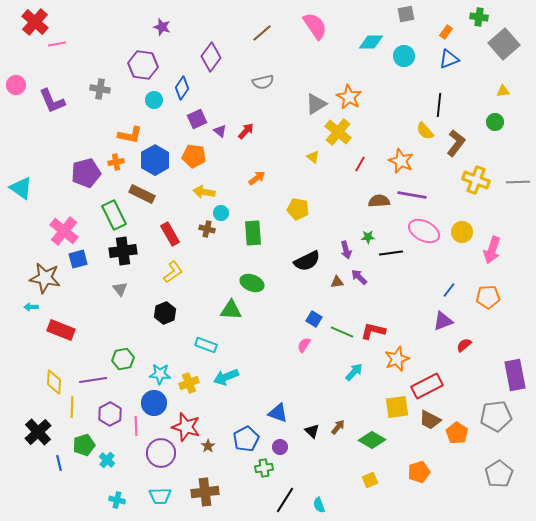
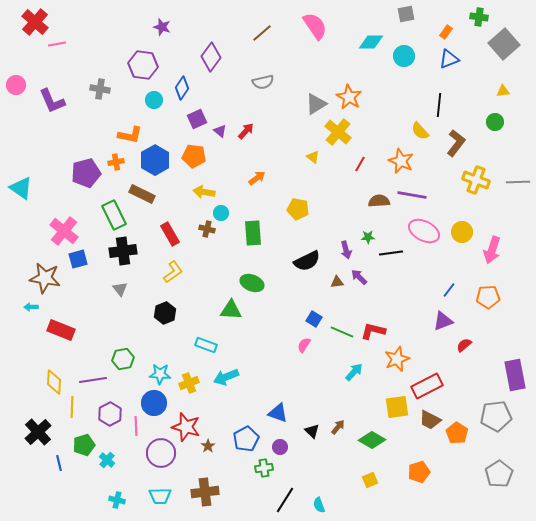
yellow semicircle at (425, 131): moved 5 px left
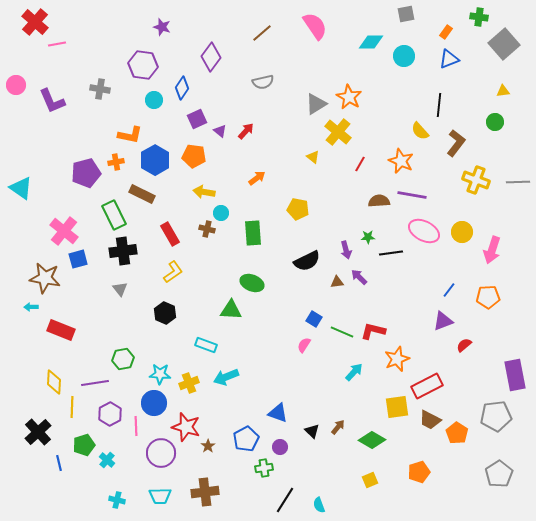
black hexagon at (165, 313): rotated 15 degrees counterclockwise
purple line at (93, 380): moved 2 px right, 3 px down
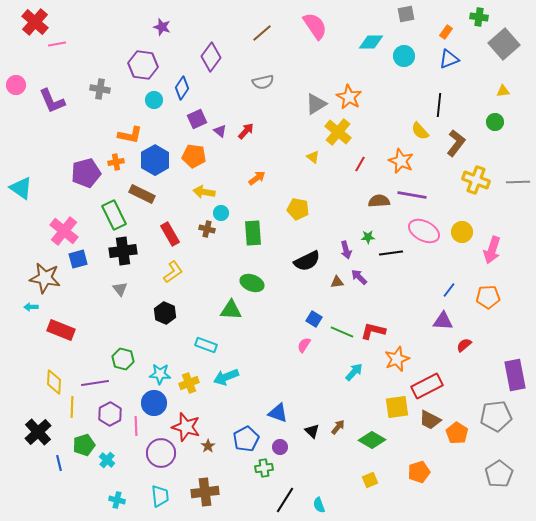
purple triangle at (443, 321): rotated 25 degrees clockwise
green hexagon at (123, 359): rotated 25 degrees clockwise
cyan trapezoid at (160, 496): rotated 95 degrees counterclockwise
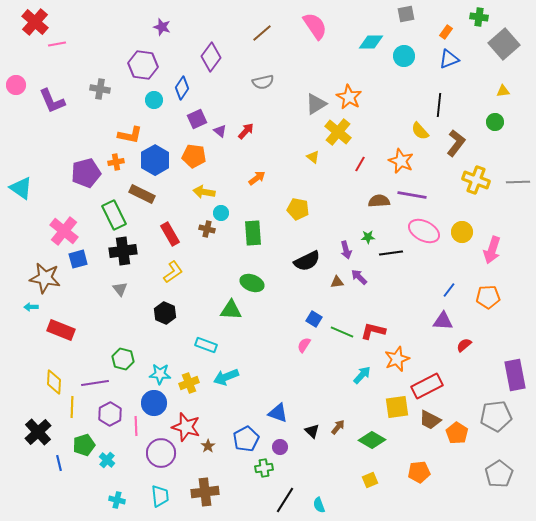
cyan arrow at (354, 372): moved 8 px right, 3 px down
orange pentagon at (419, 472): rotated 10 degrees clockwise
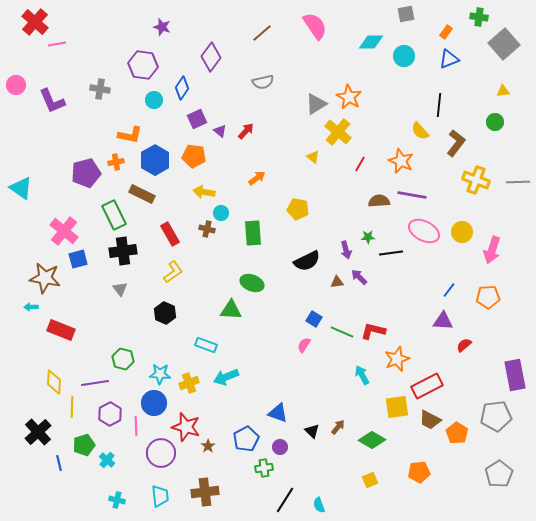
cyan arrow at (362, 375): rotated 72 degrees counterclockwise
